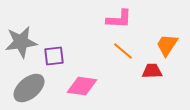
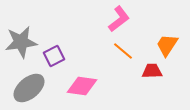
pink L-shape: rotated 40 degrees counterclockwise
purple square: rotated 20 degrees counterclockwise
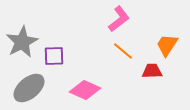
gray star: moved 1 px right; rotated 20 degrees counterclockwise
purple square: rotated 25 degrees clockwise
pink diamond: moved 3 px right, 4 px down; rotated 16 degrees clockwise
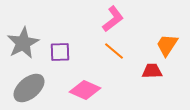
pink L-shape: moved 6 px left
gray star: moved 1 px right, 1 px down
orange line: moved 9 px left
purple square: moved 6 px right, 4 px up
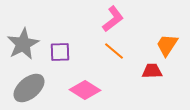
gray star: moved 1 px down
pink diamond: rotated 8 degrees clockwise
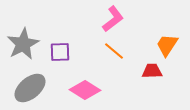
gray ellipse: moved 1 px right
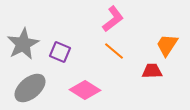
purple square: rotated 25 degrees clockwise
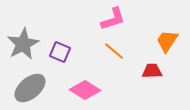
pink L-shape: rotated 20 degrees clockwise
orange trapezoid: moved 4 px up
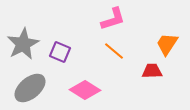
orange trapezoid: moved 3 px down
